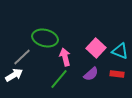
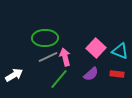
green ellipse: rotated 15 degrees counterclockwise
gray line: moved 26 px right; rotated 18 degrees clockwise
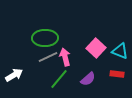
purple semicircle: moved 3 px left, 5 px down
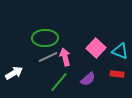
white arrow: moved 2 px up
green line: moved 3 px down
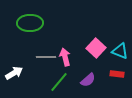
green ellipse: moved 15 px left, 15 px up
gray line: moved 2 px left; rotated 24 degrees clockwise
purple semicircle: moved 1 px down
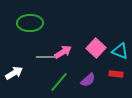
pink arrow: moved 2 px left, 5 px up; rotated 72 degrees clockwise
red rectangle: moved 1 px left
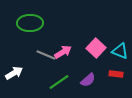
gray line: moved 2 px up; rotated 24 degrees clockwise
green line: rotated 15 degrees clockwise
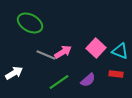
green ellipse: rotated 30 degrees clockwise
